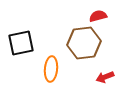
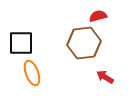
black square: rotated 12 degrees clockwise
orange ellipse: moved 19 px left, 4 px down; rotated 25 degrees counterclockwise
red arrow: rotated 54 degrees clockwise
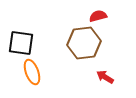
black square: rotated 8 degrees clockwise
orange ellipse: moved 1 px up
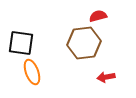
red arrow: moved 1 px right; rotated 42 degrees counterclockwise
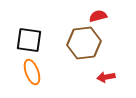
black square: moved 8 px right, 3 px up
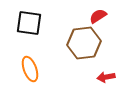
red semicircle: rotated 18 degrees counterclockwise
black square: moved 17 px up
orange ellipse: moved 2 px left, 3 px up
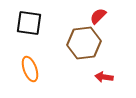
red semicircle: rotated 12 degrees counterclockwise
red arrow: moved 2 px left; rotated 18 degrees clockwise
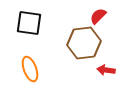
red arrow: moved 2 px right, 7 px up
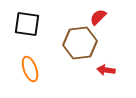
red semicircle: moved 1 px down
black square: moved 2 px left, 1 px down
brown hexagon: moved 4 px left
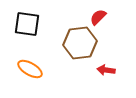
orange ellipse: rotated 40 degrees counterclockwise
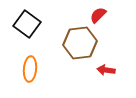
red semicircle: moved 2 px up
black square: rotated 28 degrees clockwise
orange ellipse: rotated 65 degrees clockwise
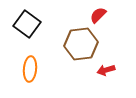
brown hexagon: moved 1 px right, 1 px down
red arrow: rotated 24 degrees counterclockwise
